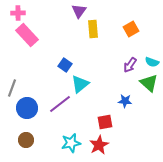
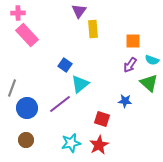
orange square: moved 2 px right, 12 px down; rotated 28 degrees clockwise
cyan semicircle: moved 2 px up
red square: moved 3 px left, 3 px up; rotated 28 degrees clockwise
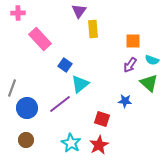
pink rectangle: moved 13 px right, 4 px down
cyan star: rotated 30 degrees counterclockwise
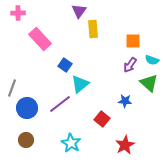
red square: rotated 21 degrees clockwise
red star: moved 26 px right
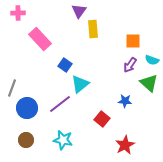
cyan star: moved 8 px left, 3 px up; rotated 18 degrees counterclockwise
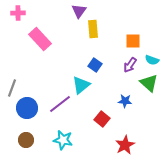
blue square: moved 30 px right
cyan triangle: moved 1 px right, 1 px down
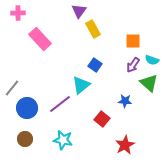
yellow rectangle: rotated 24 degrees counterclockwise
purple arrow: moved 3 px right
gray line: rotated 18 degrees clockwise
brown circle: moved 1 px left, 1 px up
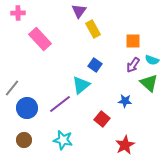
brown circle: moved 1 px left, 1 px down
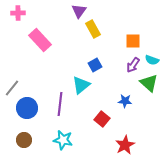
pink rectangle: moved 1 px down
blue square: rotated 24 degrees clockwise
purple line: rotated 45 degrees counterclockwise
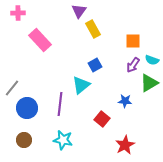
green triangle: rotated 48 degrees clockwise
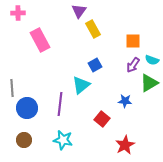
pink rectangle: rotated 15 degrees clockwise
gray line: rotated 42 degrees counterclockwise
